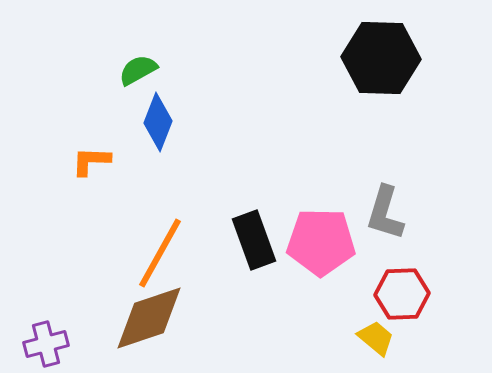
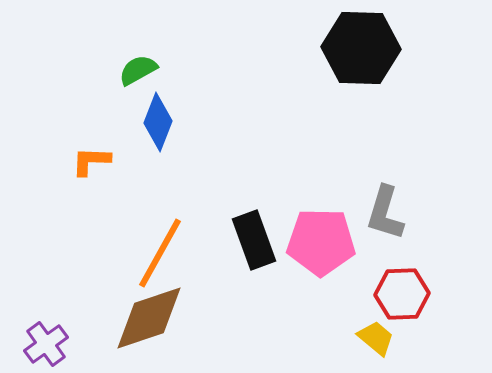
black hexagon: moved 20 px left, 10 px up
purple cross: rotated 21 degrees counterclockwise
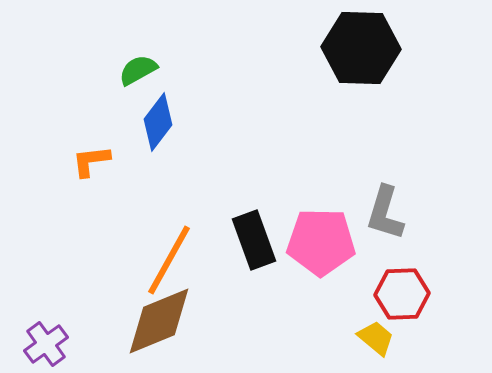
blue diamond: rotated 16 degrees clockwise
orange L-shape: rotated 9 degrees counterclockwise
orange line: moved 9 px right, 7 px down
brown diamond: moved 10 px right, 3 px down; rotated 4 degrees counterclockwise
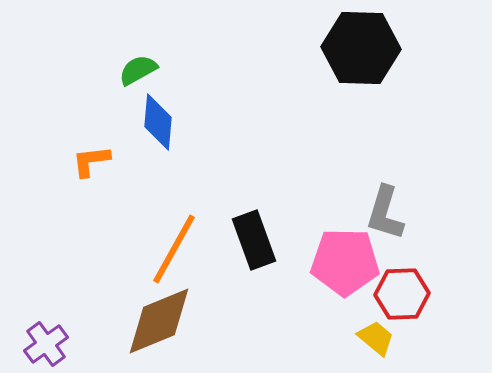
blue diamond: rotated 32 degrees counterclockwise
pink pentagon: moved 24 px right, 20 px down
orange line: moved 5 px right, 11 px up
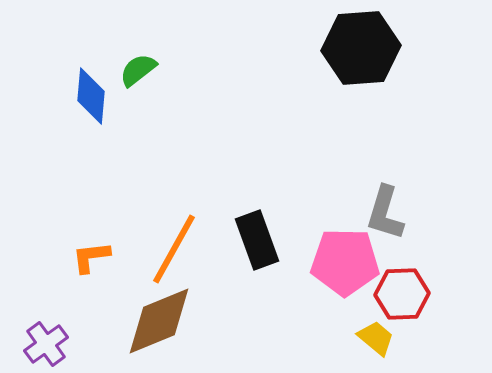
black hexagon: rotated 6 degrees counterclockwise
green semicircle: rotated 9 degrees counterclockwise
blue diamond: moved 67 px left, 26 px up
orange L-shape: moved 96 px down
black rectangle: moved 3 px right
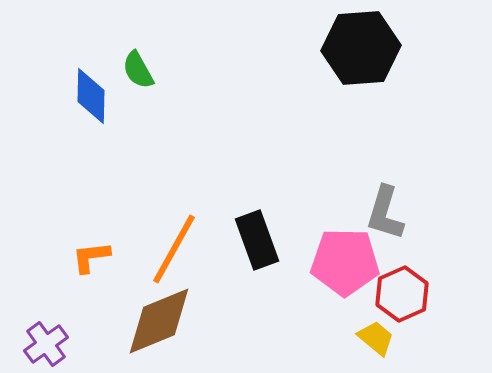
green semicircle: rotated 81 degrees counterclockwise
blue diamond: rotated 4 degrees counterclockwise
red hexagon: rotated 22 degrees counterclockwise
